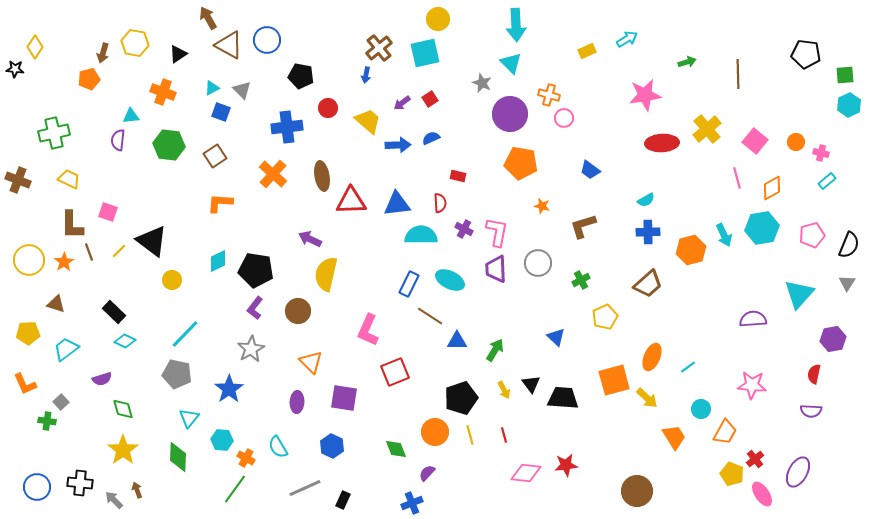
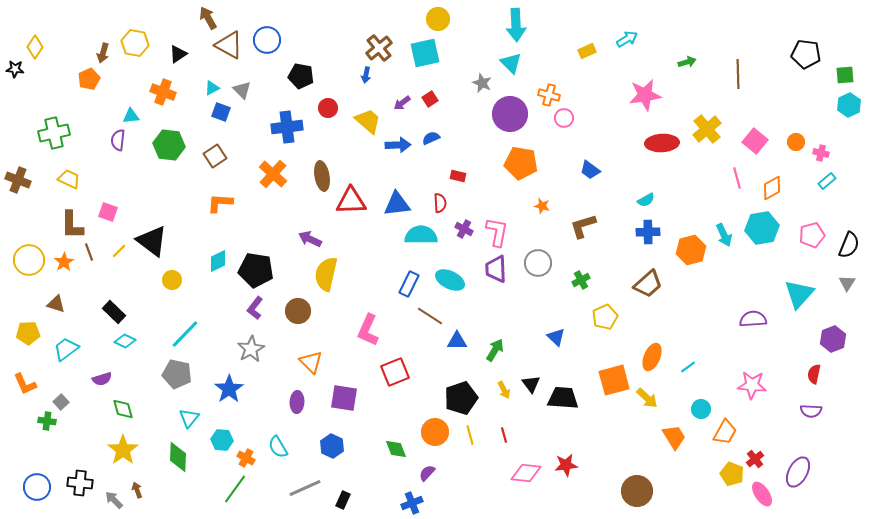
orange pentagon at (89, 79): rotated 10 degrees counterclockwise
purple hexagon at (833, 339): rotated 10 degrees counterclockwise
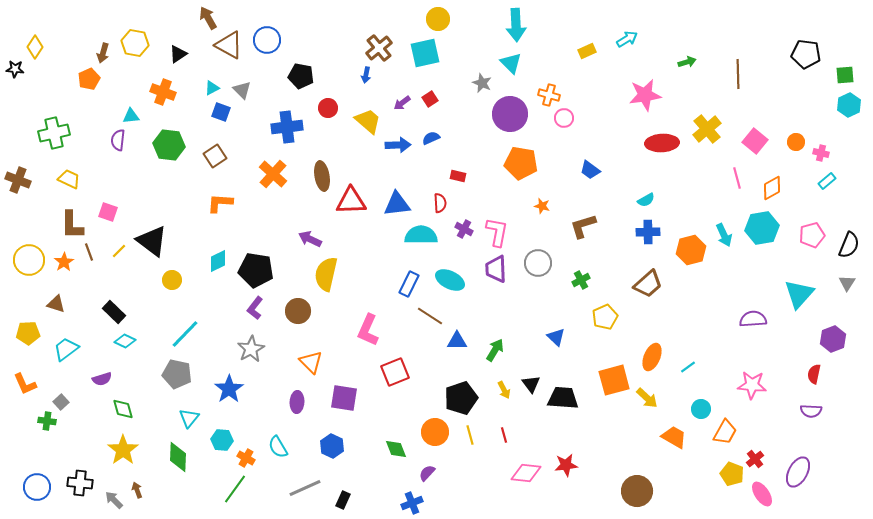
orange trapezoid at (674, 437): rotated 28 degrees counterclockwise
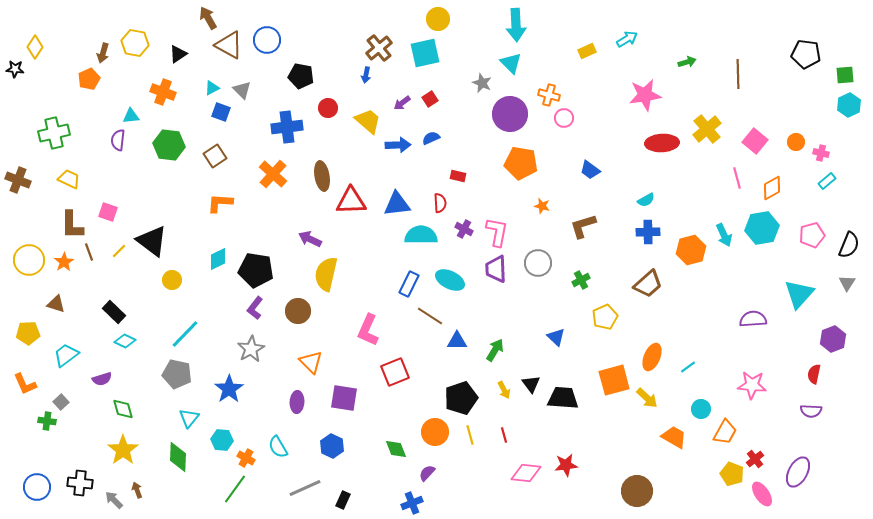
cyan diamond at (218, 261): moved 2 px up
cyan trapezoid at (66, 349): moved 6 px down
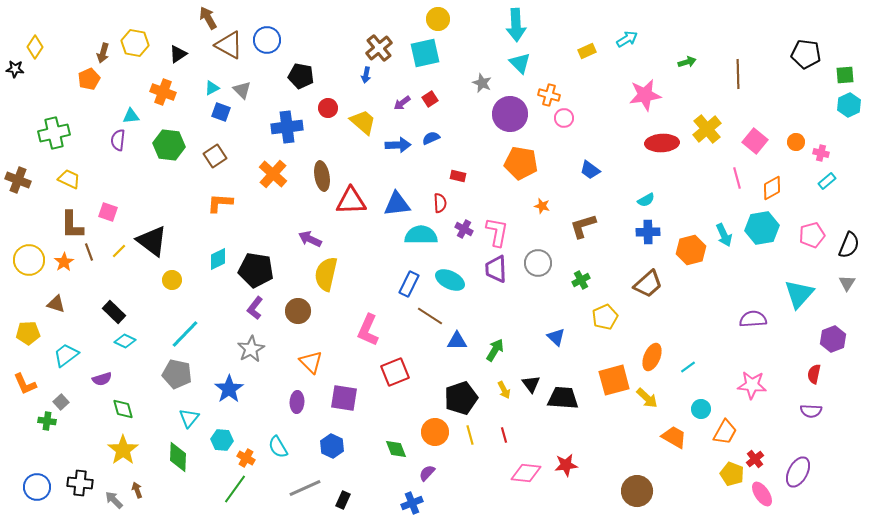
cyan triangle at (511, 63): moved 9 px right
yellow trapezoid at (368, 121): moved 5 px left, 1 px down
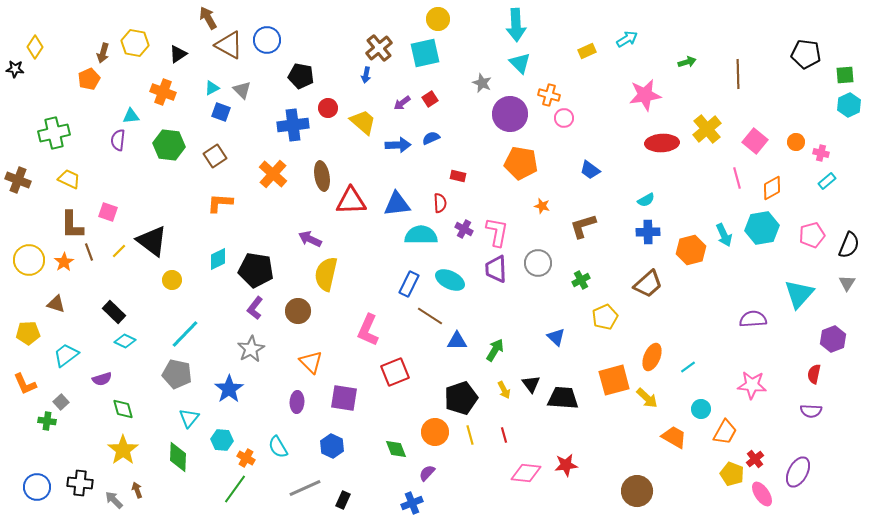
blue cross at (287, 127): moved 6 px right, 2 px up
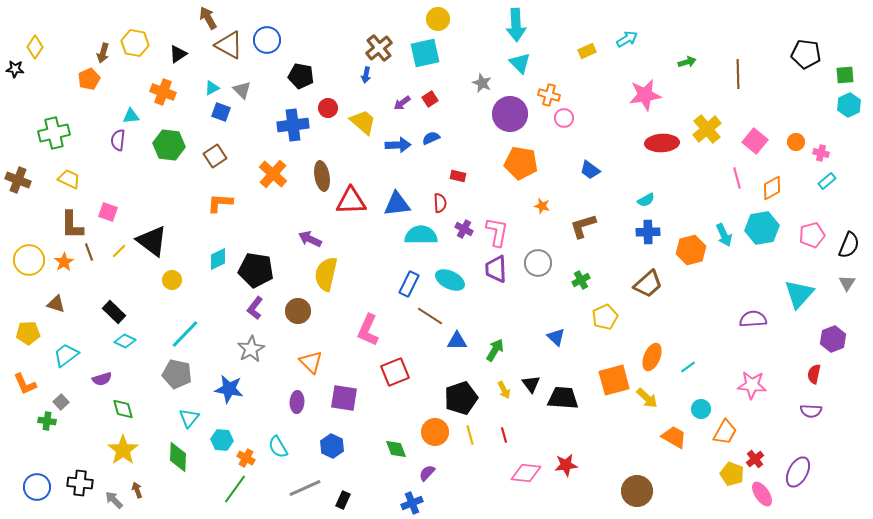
blue star at (229, 389): rotated 28 degrees counterclockwise
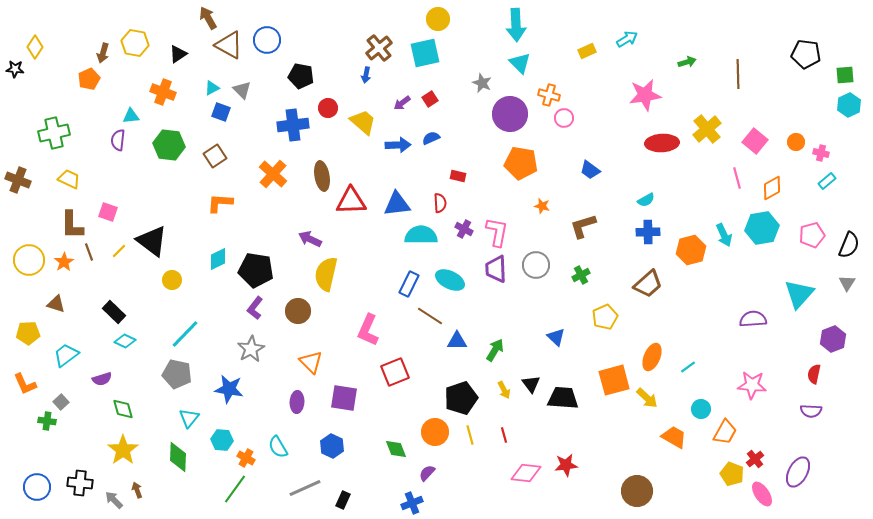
gray circle at (538, 263): moved 2 px left, 2 px down
green cross at (581, 280): moved 5 px up
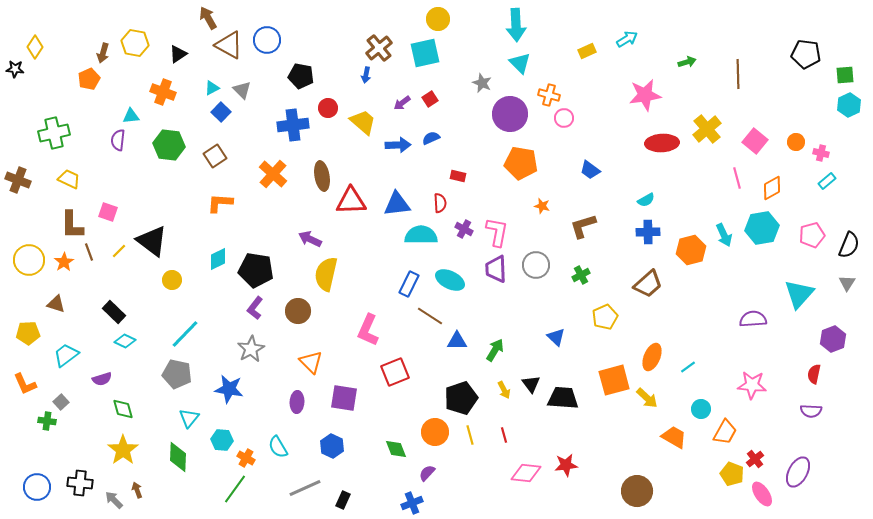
blue square at (221, 112): rotated 24 degrees clockwise
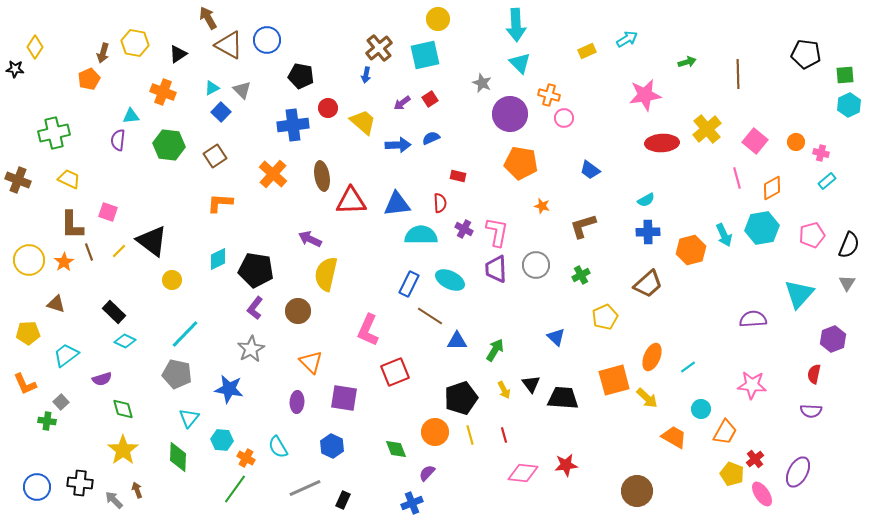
cyan square at (425, 53): moved 2 px down
pink diamond at (526, 473): moved 3 px left
